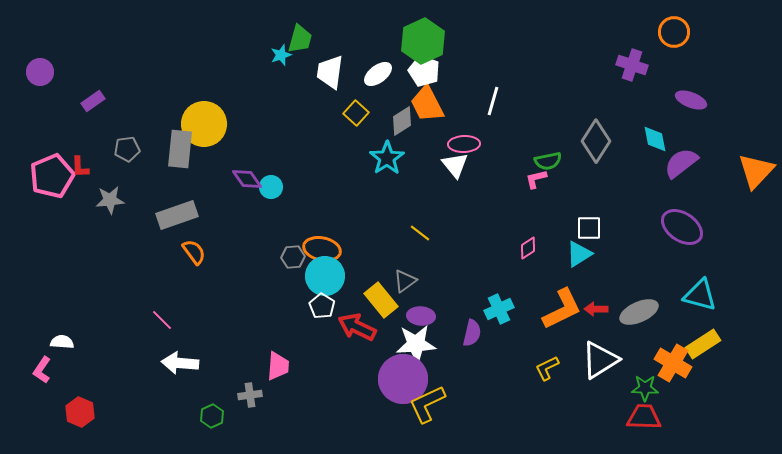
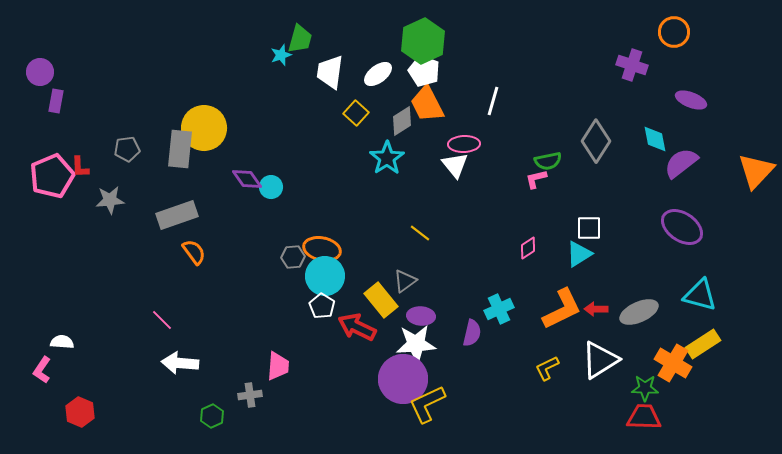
purple rectangle at (93, 101): moved 37 px left; rotated 45 degrees counterclockwise
yellow circle at (204, 124): moved 4 px down
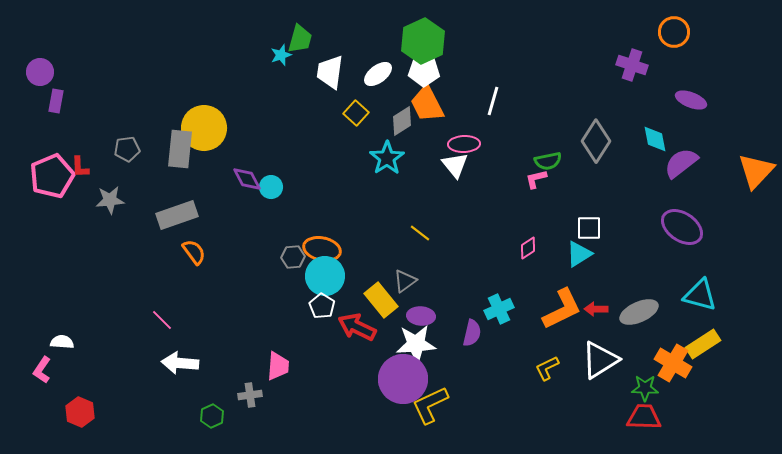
white pentagon at (424, 71): rotated 20 degrees counterclockwise
purple diamond at (247, 179): rotated 8 degrees clockwise
yellow L-shape at (427, 404): moved 3 px right, 1 px down
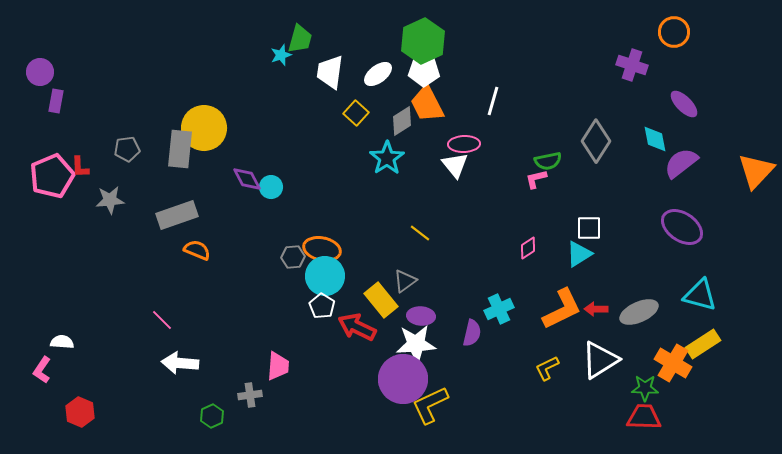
purple ellipse at (691, 100): moved 7 px left, 4 px down; rotated 24 degrees clockwise
orange semicircle at (194, 252): moved 3 px right, 2 px up; rotated 32 degrees counterclockwise
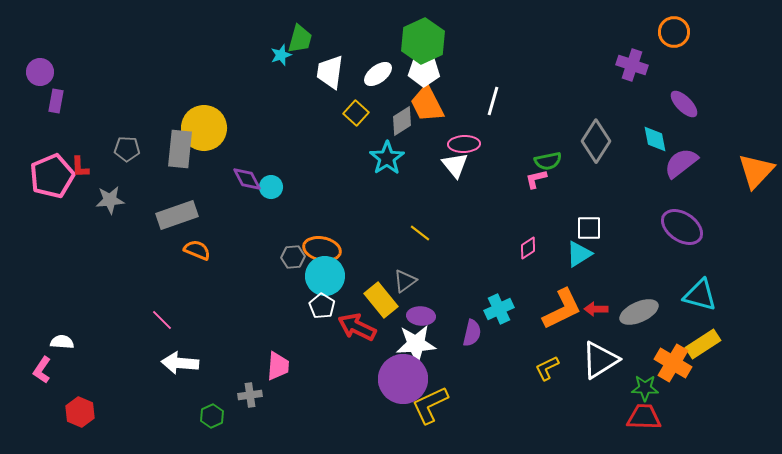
gray pentagon at (127, 149): rotated 10 degrees clockwise
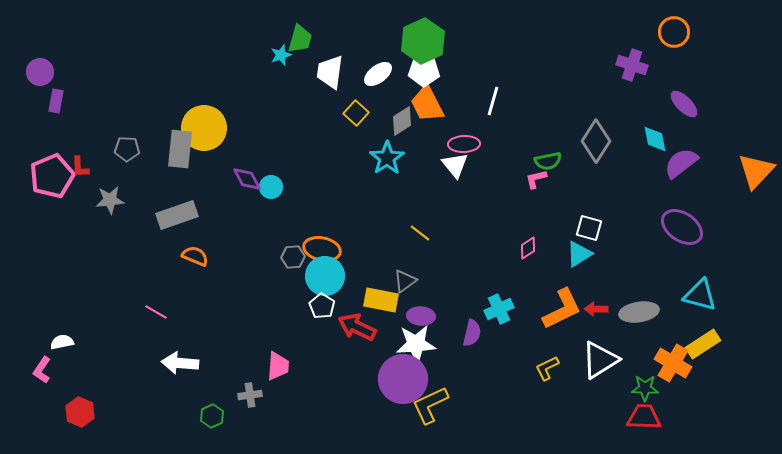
white square at (589, 228): rotated 16 degrees clockwise
orange semicircle at (197, 250): moved 2 px left, 6 px down
yellow rectangle at (381, 300): rotated 40 degrees counterclockwise
gray ellipse at (639, 312): rotated 15 degrees clockwise
pink line at (162, 320): moved 6 px left, 8 px up; rotated 15 degrees counterclockwise
white semicircle at (62, 342): rotated 15 degrees counterclockwise
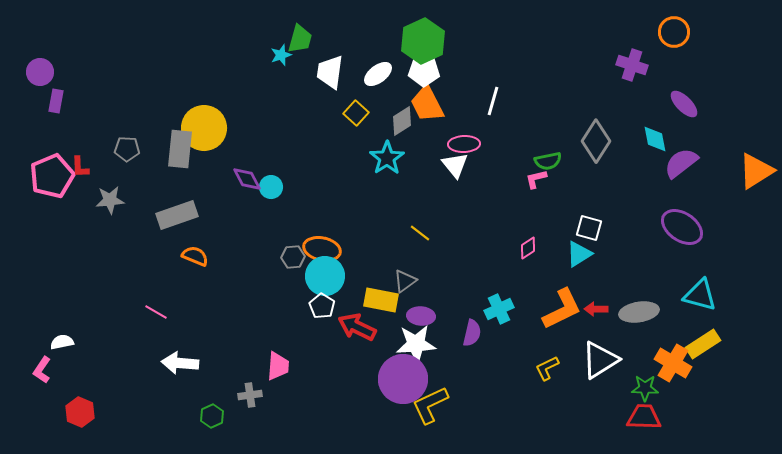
orange triangle at (756, 171): rotated 15 degrees clockwise
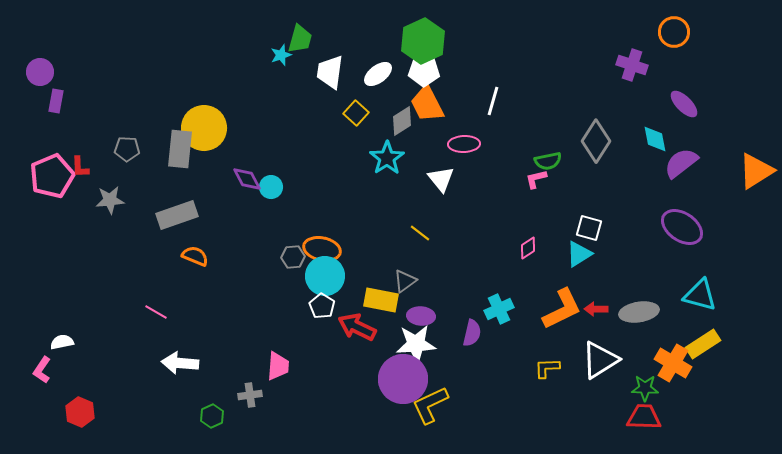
white triangle at (455, 165): moved 14 px left, 14 px down
yellow L-shape at (547, 368): rotated 24 degrees clockwise
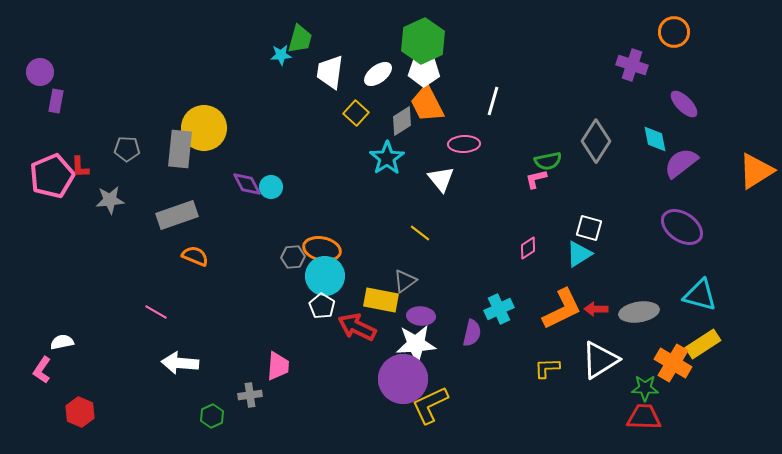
cyan star at (281, 55): rotated 15 degrees clockwise
purple diamond at (247, 179): moved 5 px down
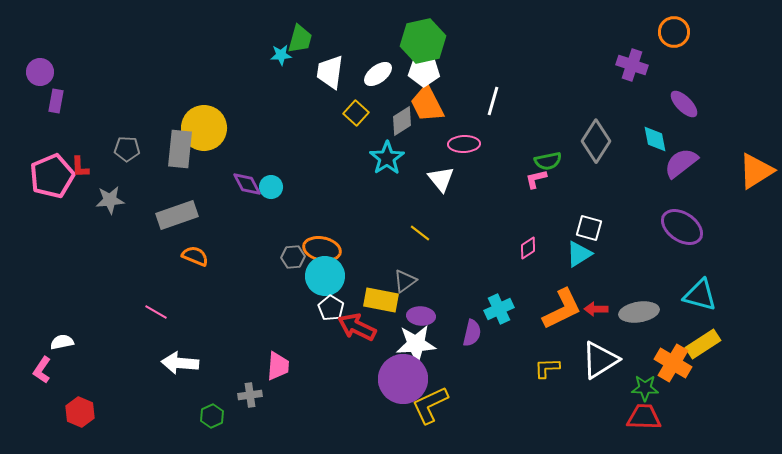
green hexagon at (423, 41): rotated 12 degrees clockwise
white pentagon at (322, 306): moved 9 px right, 2 px down
